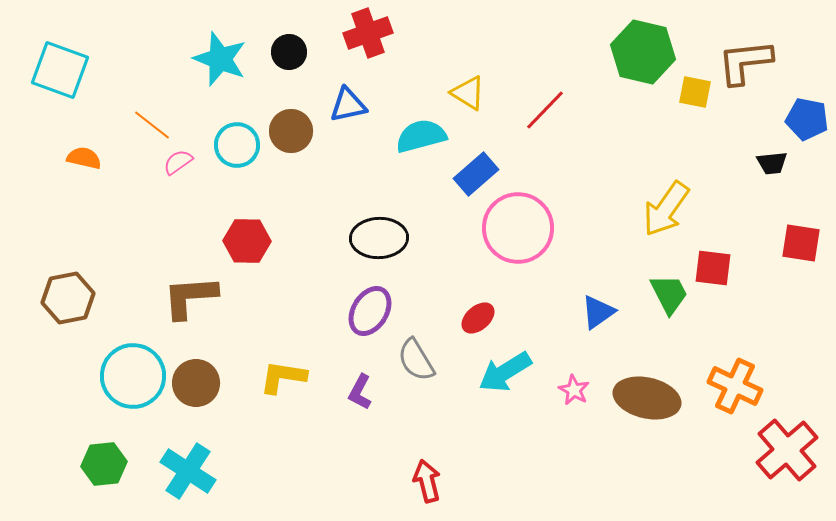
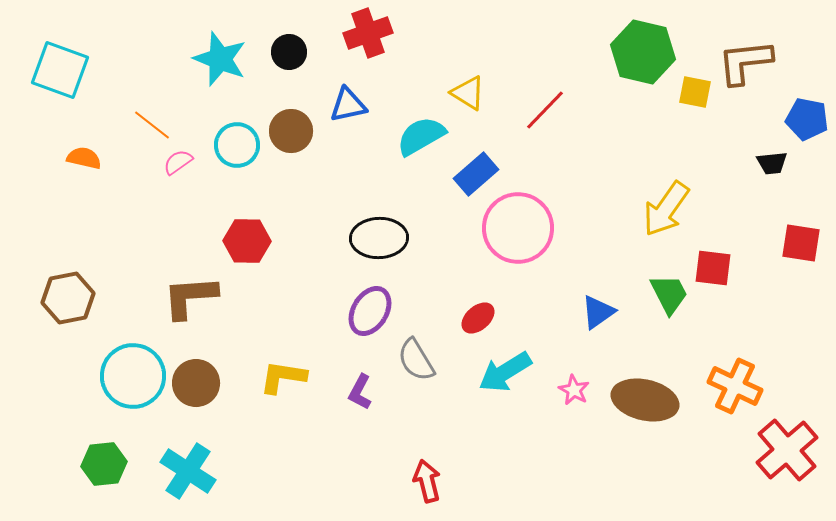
cyan semicircle at (421, 136): rotated 15 degrees counterclockwise
brown ellipse at (647, 398): moved 2 px left, 2 px down
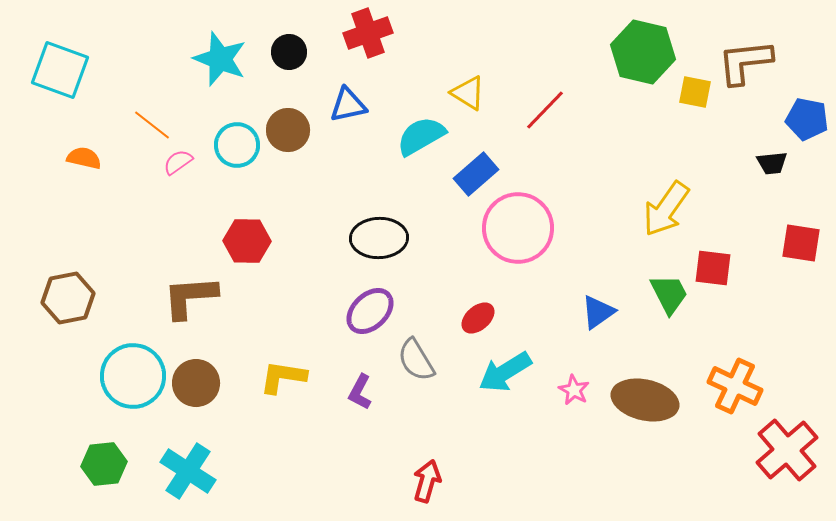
brown circle at (291, 131): moved 3 px left, 1 px up
purple ellipse at (370, 311): rotated 15 degrees clockwise
red arrow at (427, 481): rotated 30 degrees clockwise
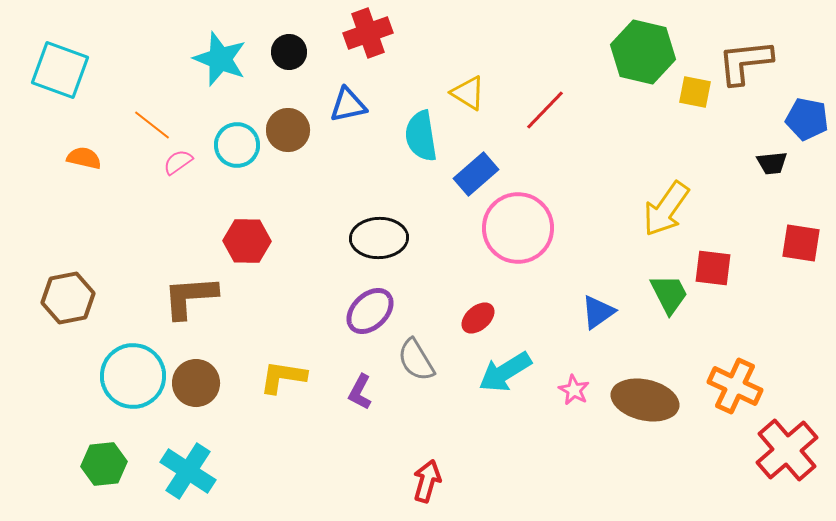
cyan semicircle at (421, 136): rotated 69 degrees counterclockwise
